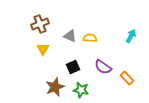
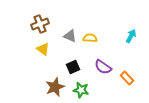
yellow triangle: rotated 24 degrees counterclockwise
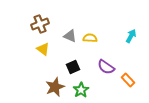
purple semicircle: moved 3 px right
orange rectangle: moved 1 px right, 2 px down
green star: rotated 28 degrees clockwise
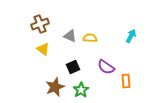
orange rectangle: moved 2 px left, 1 px down; rotated 40 degrees clockwise
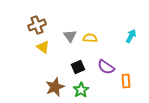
brown cross: moved 3 px left, 1 px down
gray triangle: rotated 32 degrees clockwise
yellow triangle: moved 2 px up
black square: moved 5 px right
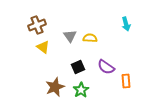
cyan arrow: moved 5 px left, 12 px up; rotated 136 degrees clockwise
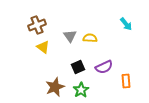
cyan arrow: rotated 24 degrees counterclockwise
purple semicircle: moved 2 px left; rotated 60 degrees counterclockwise
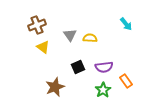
gray triangle: moved 1 px up
purple semicircle: rotated 18 degrees clockwise
orange rectangle: rotated 32 degrees counterclockwise
green star: moved 22 px right
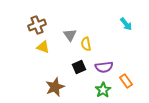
yellow semicircle: moved 4 px left, 6 px down; rotated 104 degrees counterclockwise
yellow triangle: rotated 16 degrees counterclockwise
black square: moved 1 px right
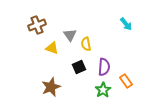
yellow triangle: moved 9 px right, 1 px down
purple semicircle: rotated 78 degrees counterclockwise
brown star: moved 4 px left
